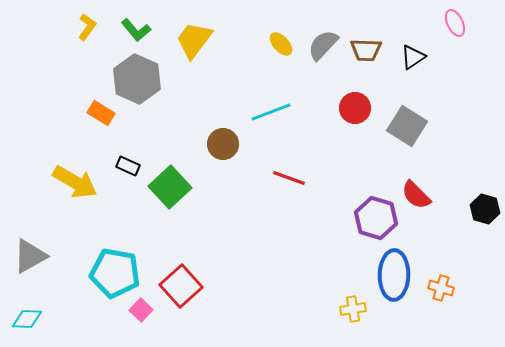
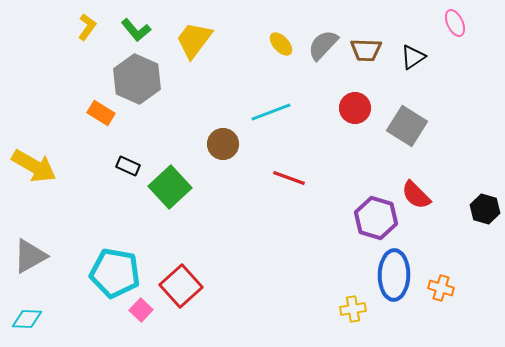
yellow arrow: moved 41 px left, 16 px up
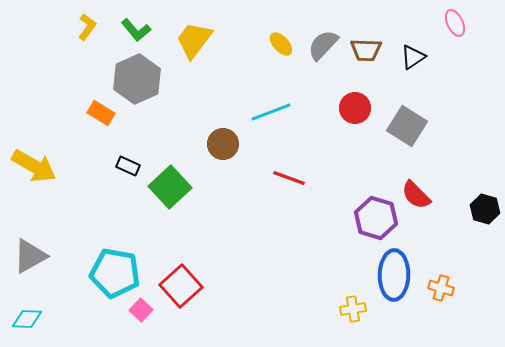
gray hexagon: rotated 12 degrees clockwise
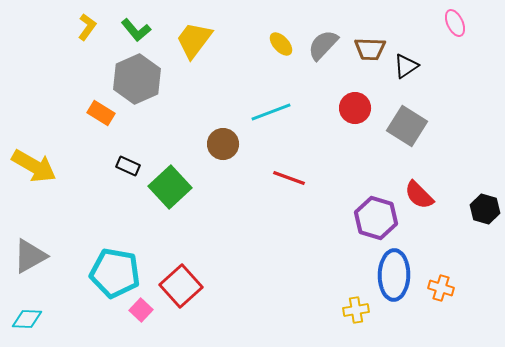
brown trapezoid: moved 4 px right, 1 px up
black triangle: moved 7 px left, 9 px down
red semicircle: moved 3 px right
yellow cross: moved 3 px right, 1 px down
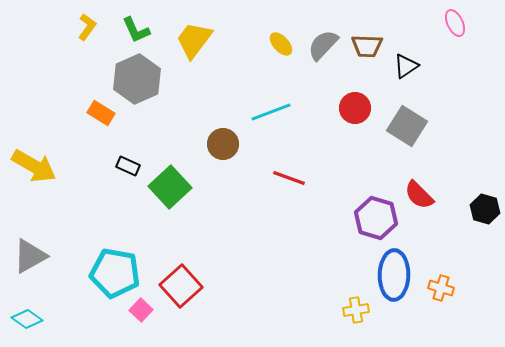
green L-shape: rotated 16 degrees clockwise
brown trapezoid: moved 3 px left, 3 px up
cyan diamond: rotated 32 degrees clockwise
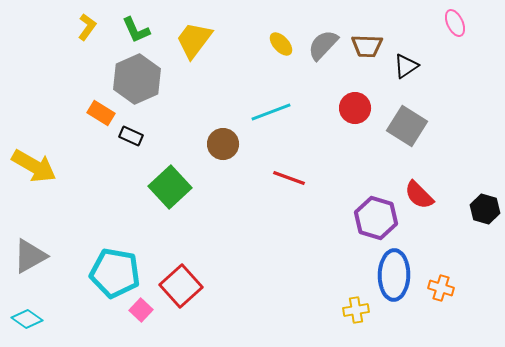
black rectangle: moved 3 px right, 30 px up
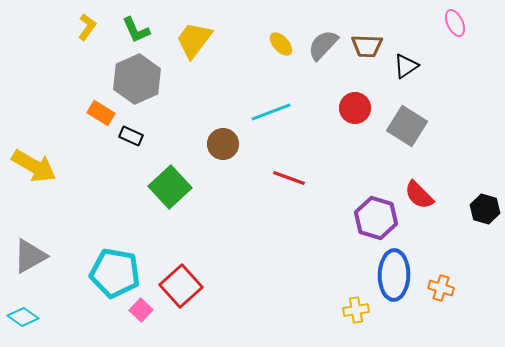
cyan diamond: moved 4 px left, 2 px up
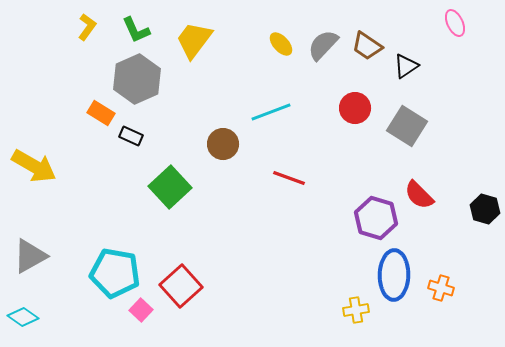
brown trapezoid: rotated 32 degrees clockwise
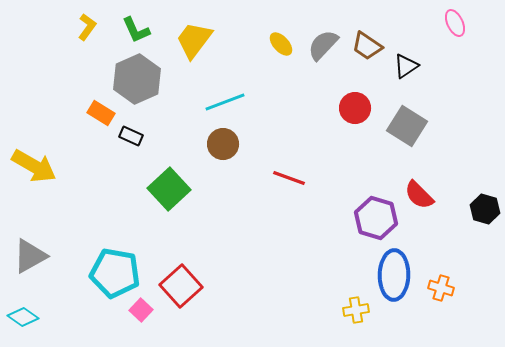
cyan line: moved 46 px left, 10 px up
green square: moved 1 px left, 2 px down
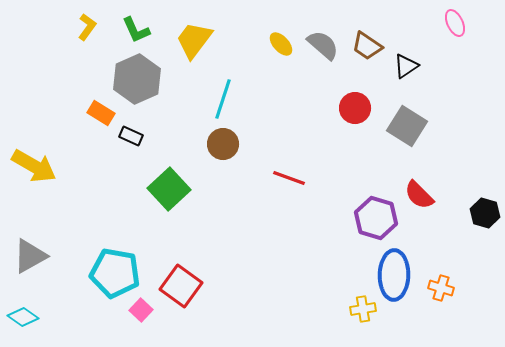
gray semicircle: rotated 88 degrees clockwise
cyan line: moved 2 px left, 3 px up; rotated 51 degrees counterclockwise
black hexagon: moved 4 px down
red square: rotated 12 degrees counterclockwise
yellow cross: moved 7 px right, 1 px up
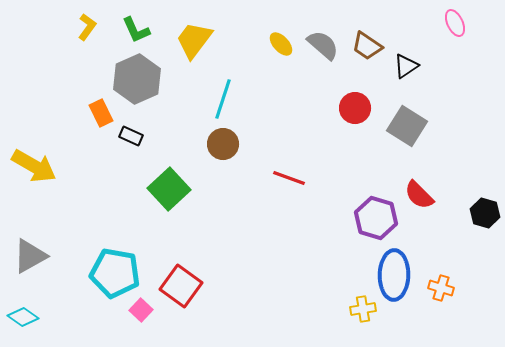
orange rectangle: rotated 32 degrees clockwise
